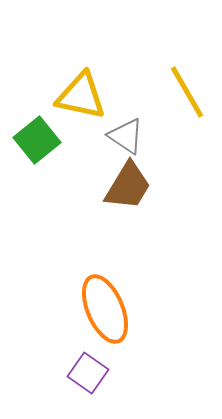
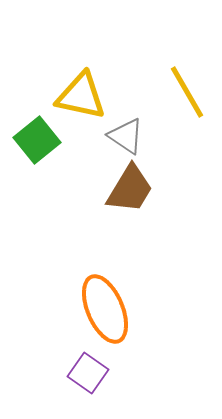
brown trapezoid: moved 2 px right, 3 px down
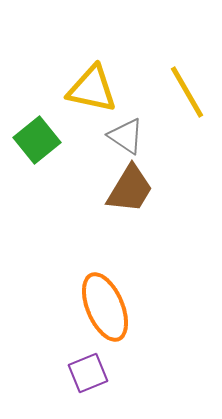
yellow triangle: moved 11 px right, 7 px up
orange ellipse: moved 2 px up
purple square: rotated 33 degrees clockwise
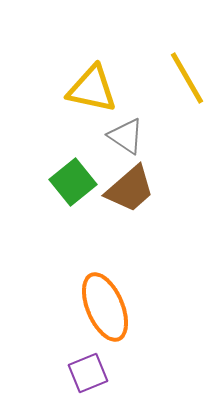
yellow line: moved 14 px up
green square: moved 36 px right, 42 px down
brown trapezoid: rotated 18 degrees clockwise
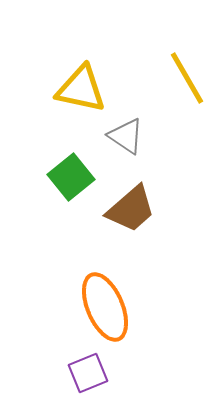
yellow triangle: moved 11 px left
green square: moved 2 px left, 5 px up
brown trapezoid: moved 1 px right, 20 px down
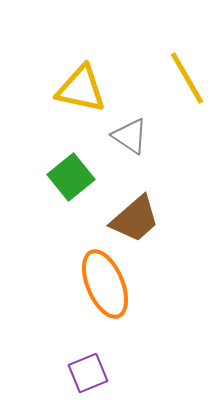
gray triangle: moved 4 px right
brown trapezoid: moved 4 px right, 10 px down
orange ellipse: moved 23 px up
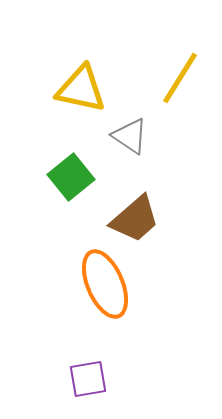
yellow line: moved 7 px left; rotated 62 degrees clockwise
purple square: moved 6 px down; rotated 12 degrees clockwise
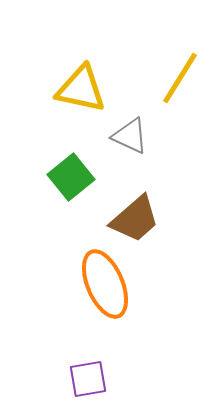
gray triangle: rotated 9 degrees counterclockwise
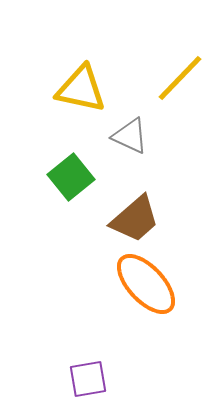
yellow line: rotated 12 degrees clockwise
orange ellipse: moved 41 px right; rotated 20 degrees counterclockwise
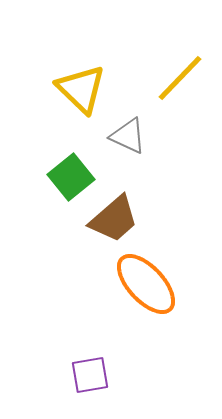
yellow triangle: rotated 32 degrees clockwise
gray triangle: moved 2 px left
brown trapezoid: moved 21 px left
purple square: moved 2 px right, 4 px up
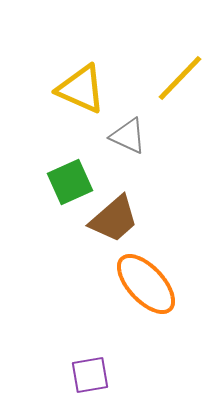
yellow triangle: rotated 20 degrees counterclockwise
green square: moved 1 px left, 5 px down; rotated 15 degrees clockwise
